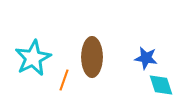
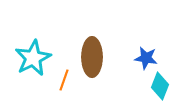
cyan diamond: moved 1 px left, 1 px down; rotated 40 degrees clockwise
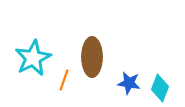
blue star: moved 17 px left, 25 px down
cyan diamond: moved 2 px down
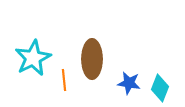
brown ellipse: moved 2 px down
orange line: rotated 25 degrees counterclockwise
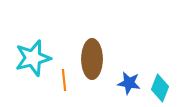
cyan star: rotated 12 degrees clockwise
